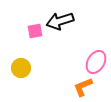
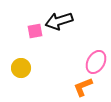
black arrow: moved 1 px left
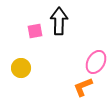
black arrow: rotated 108 degrees clockwise
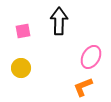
pink square: moved 12 px left
pink ellipse: moved 5 px left, 5 px up
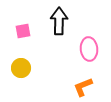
pink ellipse: moved 2 px left, 8 px up; rotated 35 degrees counterclockwise
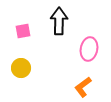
pink ellipse: rotated 15 degrees clockwise
orange L-shape: rotated 15 degrees counterclockwise
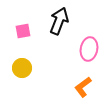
black arrow: rotated 20 degrees clockwise
yellow circle: moved 1 px right
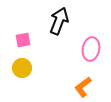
pink square: moved 9 px down
pink ellipse: moved 2 px right
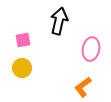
black arrow: rotated 8 degrees counterclockwise
